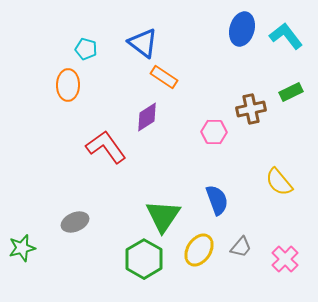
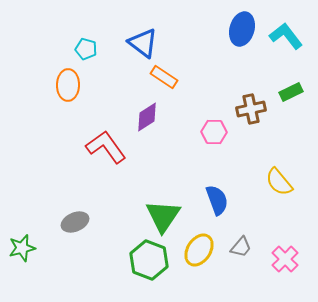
green hexagon: moved 5 px right, 1 px down; rotated 9 degrees counterclockwise
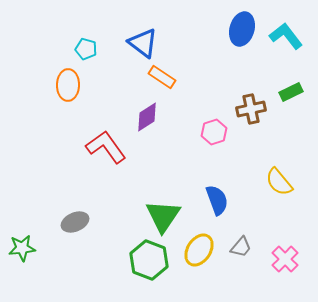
orange rectangle: moved 2 px left
pink hexagon: rotated 20 degrees counterclockwise
green star: rotated 8 degrees clockwise
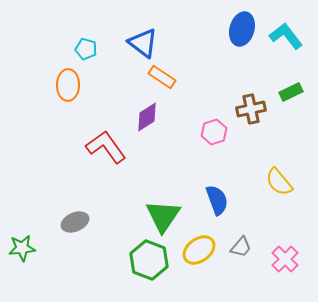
yellow ellipse: rotated 20 degrees clockwise
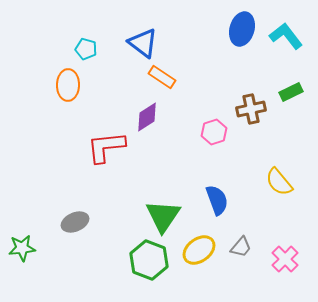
red L-shape: rotated 60 degrees counterclockwise
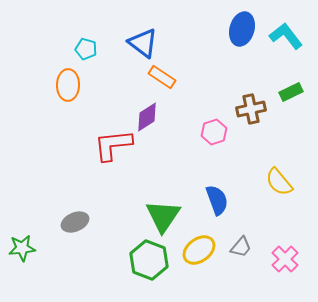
red L-shape: moved 7 px right, 2 px up
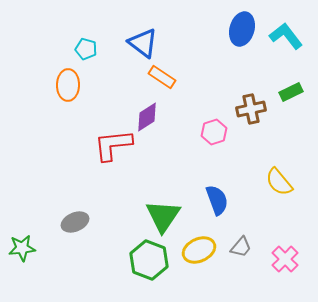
yellow ellipse: rotated 12 degrees clockwise
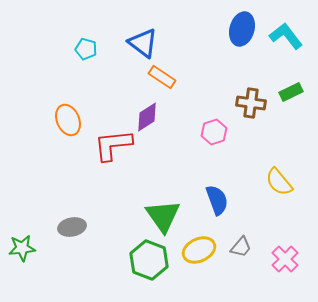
orange ellipse: moved 35 px down; rotated 24 degrees counterclockwise
brown cross: moved 6 px up; rotated 20 degrees clockwise
green triangle: rotated 9 degrees counterclockwise
gray ellipse: moved 3 px left, 5 px down; rotated 12 degrees clockwise
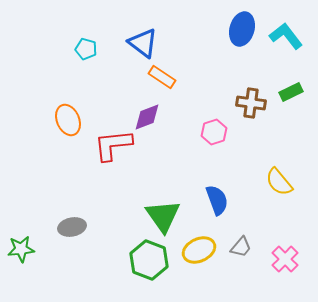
purple diamond: rotated 12 degrees clockwise
green star: moved 1 px left, 1 px down
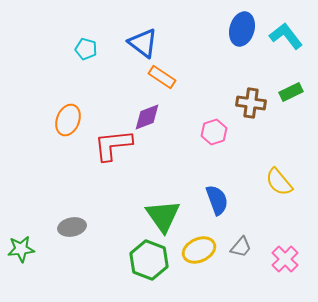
orange ellipse: rotated 44 degrees clockwise
